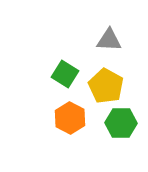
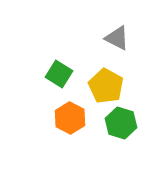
gray triangle: moved 8 px right, 2 px up; rotated 24 degrees clockwise
green square: moved 6 px left
green hexagon: rotated 16 degrees clockwise
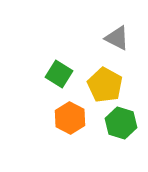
yellow pentagon: moved 1 px left, 1 px up
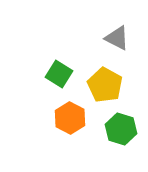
green hexagon: moved 6 px down
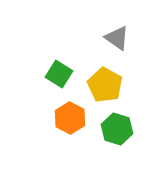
gray triangle: rotated 8 degrees clockwise
green hexagon: moved 4 px left
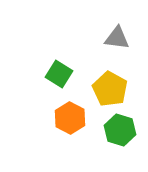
gray triangle: rotated 28 degrees counterclockwise
yellow pentagon: moved 5 px right, 4 px down
green hexagon: moved 3 px right, 1 px down
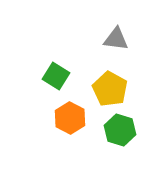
gray triangle: moved 1 px left, 1 px down
green square: moved 3 px left, 2 px down
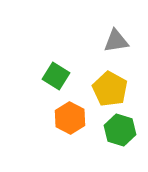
gray triangle: moved 2 px down; rotated 16 degrees counterclockwise
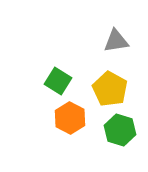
green square: moved 2 px right, 5 px down
